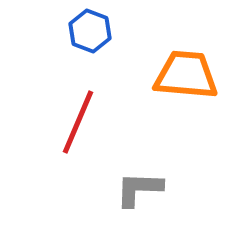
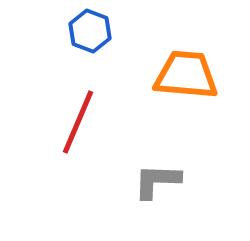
gray L-shape: moved 18 px right, 8 px up
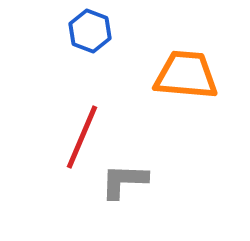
red line: moved 4 px right, 15 px down
gray L-shape: moved 33 px left
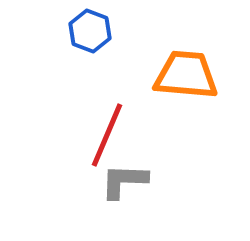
red line: moved 25 px right, 2 px up
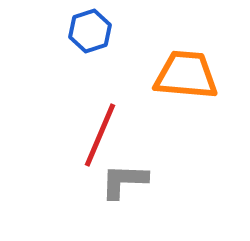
blue hexagon: rotated 21 degrees clockwise
red line: moved 7 px left
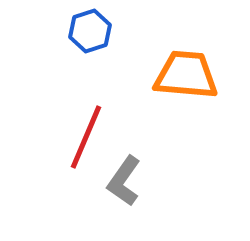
red line: moved 14 px left, 2 px down
gray L-shape: rotated 57 degrees counterclockwise
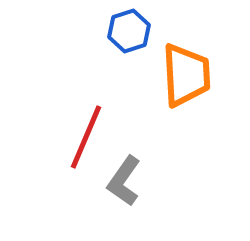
blue hexagon: moved 39 px right
orange trapezoid: rotated 82 degrees clockwise
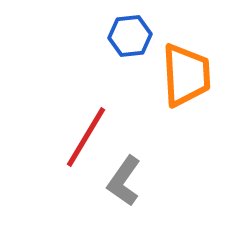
blue hexagon: moved 1 px right, 5 px down; rotated 12 degrees clockwise
red line: rotated 8 degrees clockwise
